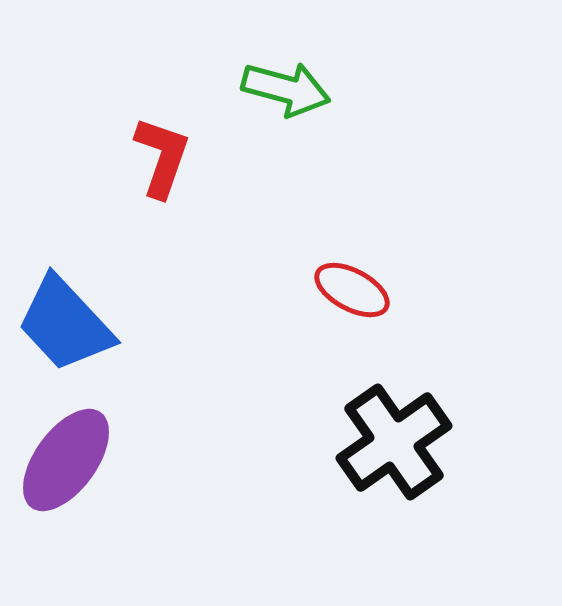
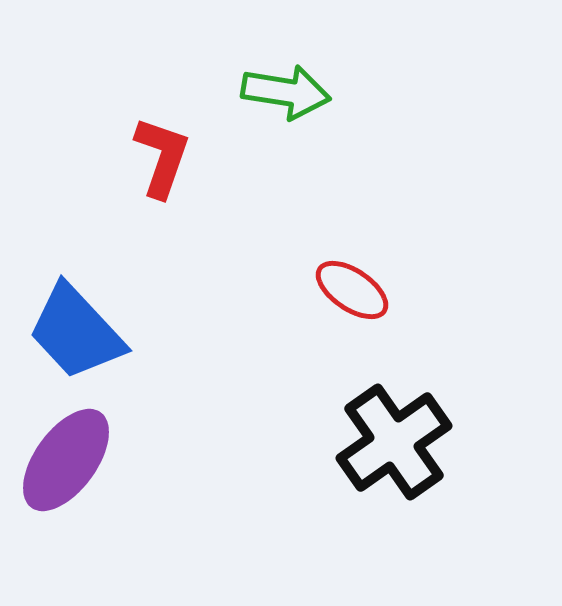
green arrow: moved 3 px down; rotated 6 degrees counterclockwise
red ellipse: rotated 6 degrees clockwise
blue trapezoid: moved 11 px right, 8 px down
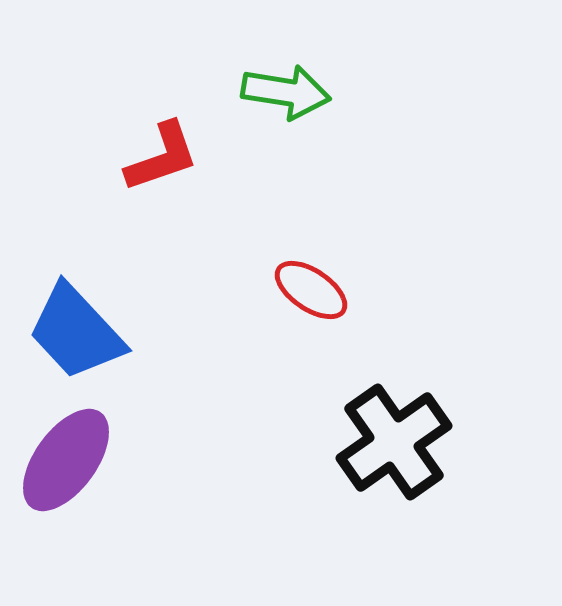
red L-shape: rotated 52 degrees clockwise
red ellipse: moved 41 px left
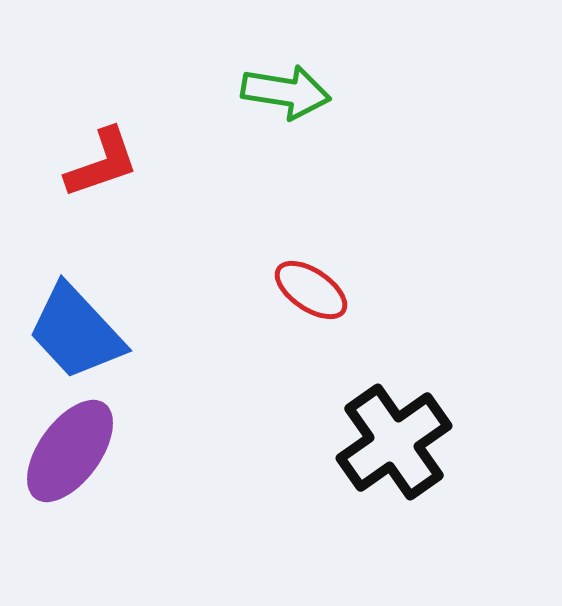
red L-shape: moved 60 px left, 6 px down
purple ellipse: moved 4 px right, 9 px up
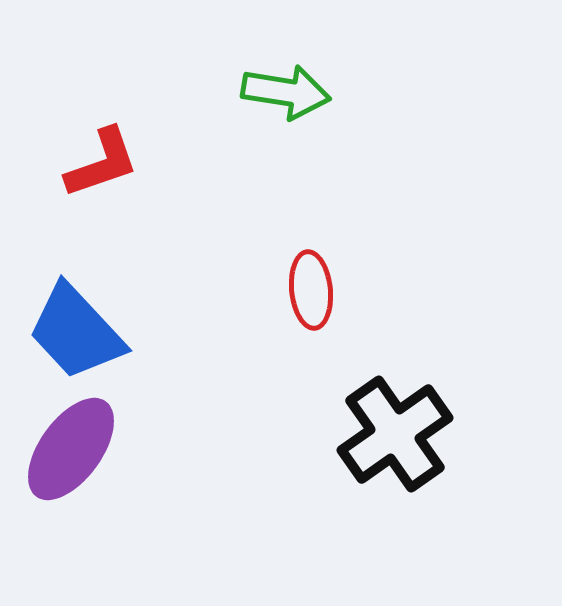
red ellipse: rotated 50 degrees clockwise
black cross: moved 1 px right, 8 px up
purple ellipse: moved 1 px right, 2 px up
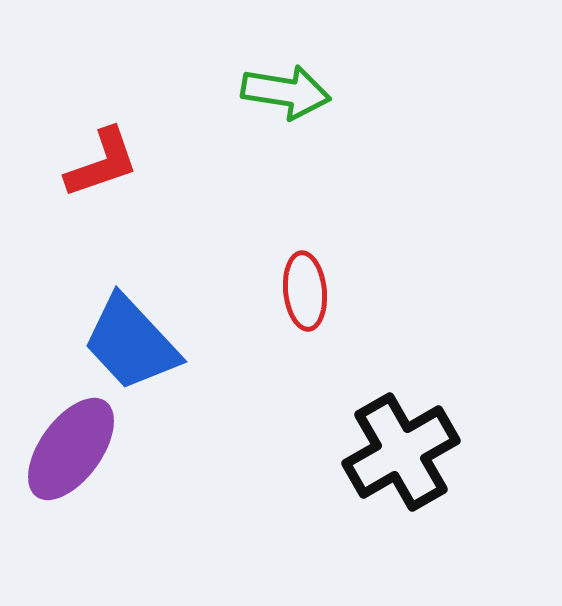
red ellipse: moved 6 px left, 1 px down
blue trapezoid: moved 55 px right, 11 px down
black cross: moved 6 px right, 18 px down; rotated 5 degrees clockwise
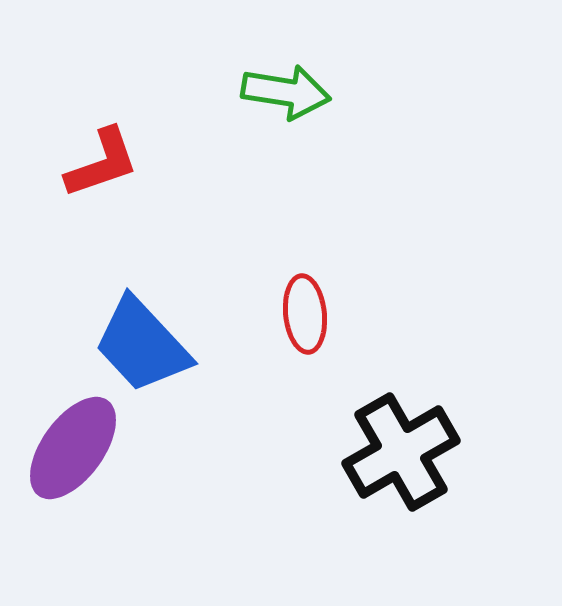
red ellipse: moved 23 px down
blue trapezoid: moved 11 px right, 2 px down
purple ellipse: moved 2 px right, 1 px up
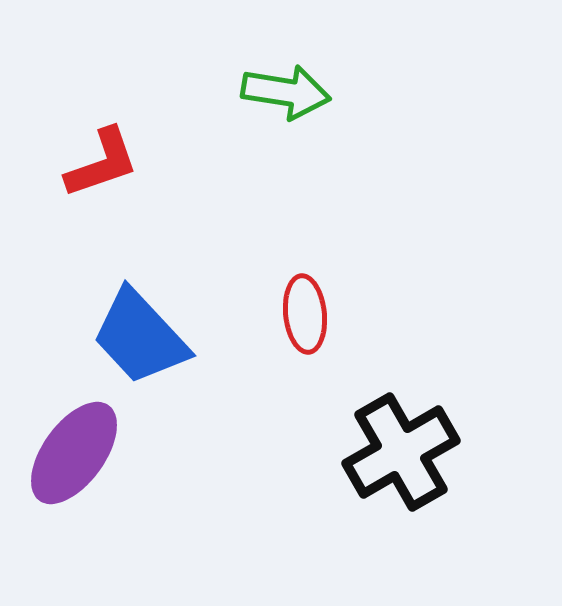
blue trapezoid: moved 2 px left, 8 px up
purple ellipse: moved 1 px right, 5 px down
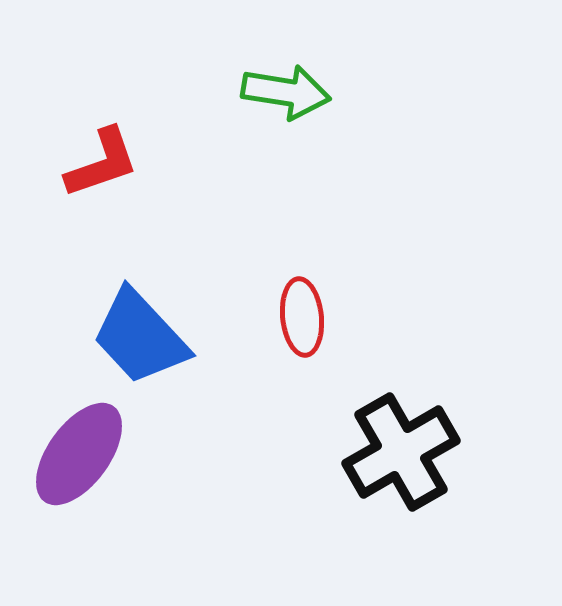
red ellipse: moved 3 px left, 3 px down
purple ellipse: moved 5 px right, 1 px down
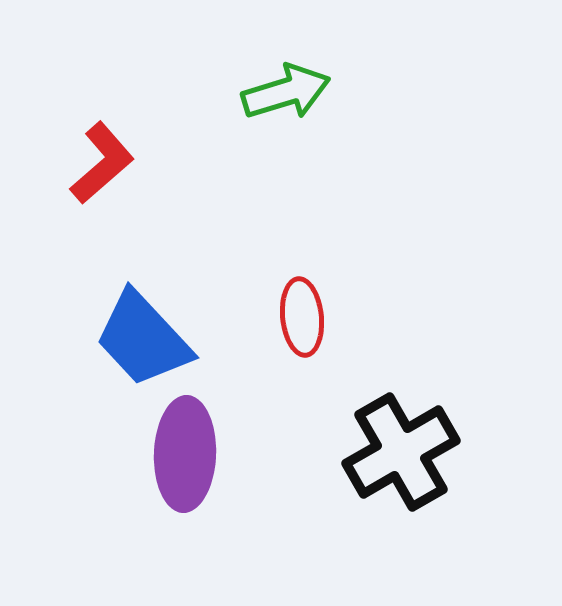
green arrow: rotated 26 degrees counterclockwise
red L-shape: rotated 22 degrees counterclockwise
blue trapezoid: moved 3 px right, 2 px down
purple ellipse: moved 106 px right; rotated 34 degrees counterclockwise
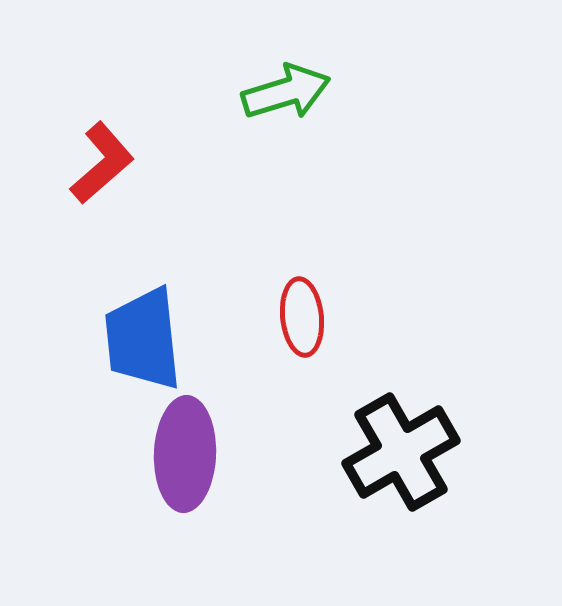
blue trapezoid: rotated 37 degrees clockwise
